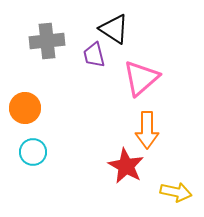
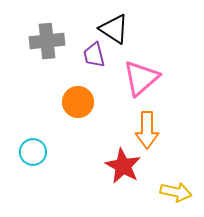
orange circle: moved 53 px right, 6 px up
red star: moved 3 px left
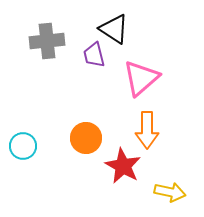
orange circle: moved 8 px right, 36 px down
cyan circle: moved 10 px left, 6 px up
yellow arrow: moved 6 px left
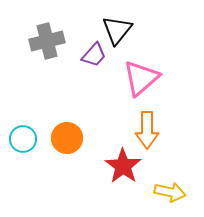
black triangle: moved 3 px right, 1 px down; rotated 36 degrees clockwise
gray cross: rotated 8 degrees counterclockwise
purple trapezoid: rotated 124 degrees counterclockwise
orange circle: moved 19 px left
cyan circle: moved 7 px up
red star: rotated 6 degrees clockwise
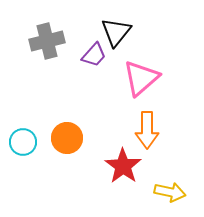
black triangle: moved 1 px left, 2 px down
cyan circle: moved 3 px down
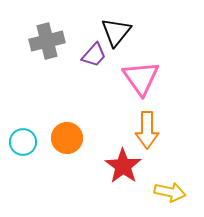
pink triangle: rotated 24 degrees counterclockwise
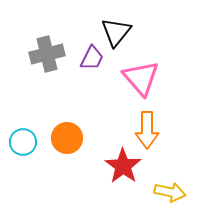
gray cross: moved 13 px down
purple trapezoid: moved 2 px left, 3 px down; rotated 16 degrees counterclockwise
pink triangle: rotated 6 degrees counterclockwise
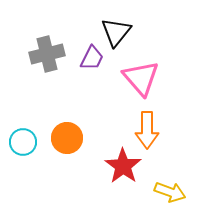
yellow arrow: rotated 8 degrees clockwise
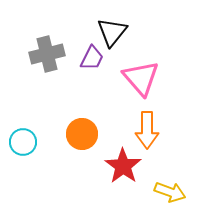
black triangle: moved 4 px left
orange circle: moved 15 px right, 4 px up
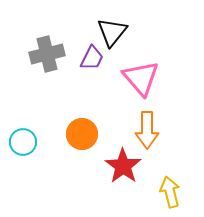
yellow arrow: rotated 124 degrees counterclockwise
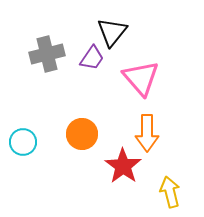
purple trapezoid: rotated 8 degrees clockwise
orange arrow: moved 3 px down
